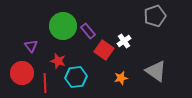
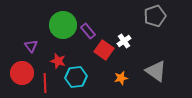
green circle: moved 1 px up
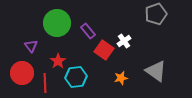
gray pentagon: moved 1 px right, 2 px up
green circle: moved 6 px left, 2 px up
red star: rotated 21 degrees clockwise
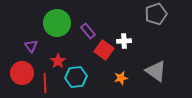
white cross: rotated 32 degrees clockwise
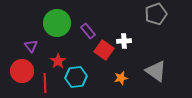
red circle: moved 2 px up
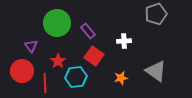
red square: moved 10 px left, 6 px down
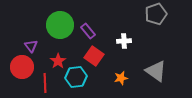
green circle: moved 3 px right, 2 px down
red circle: moved 4 px up
